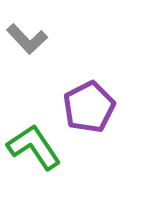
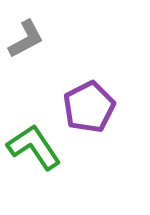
gray L-shape: moved 1 px left; rotated 75 degrees counterclockwise
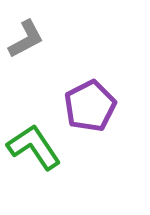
purple pentagon: moved 1 px right, 1 px up
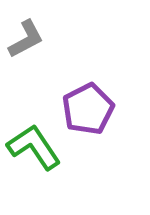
purple pentagon: moved 2 px left, 3 px down
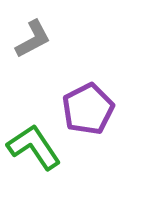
gray L-shape: moved 7 px right
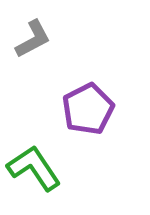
green L-shape: moved 21 px down
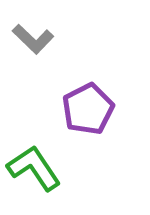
gray L-shape: rotated 72 degrees clockwise
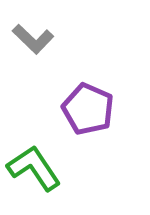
purple pentagon: rotated 21 degrees counterclockwise
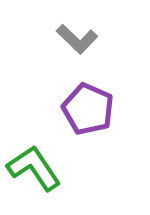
gray L-shape: moved 44 px right
